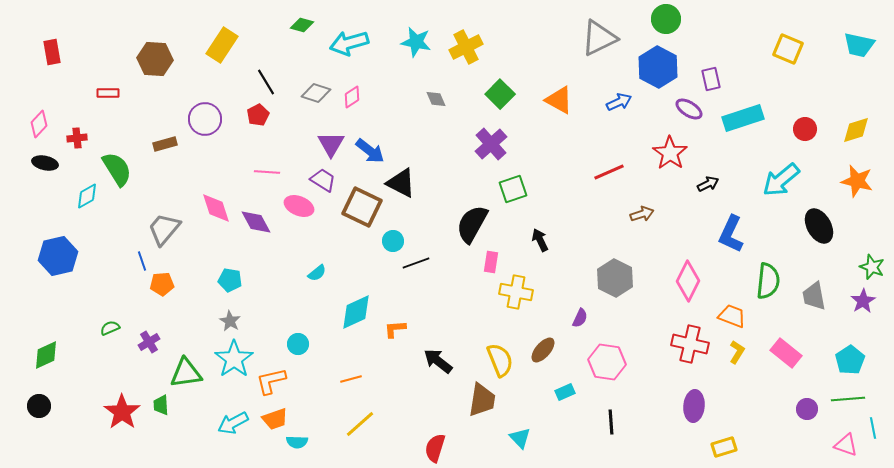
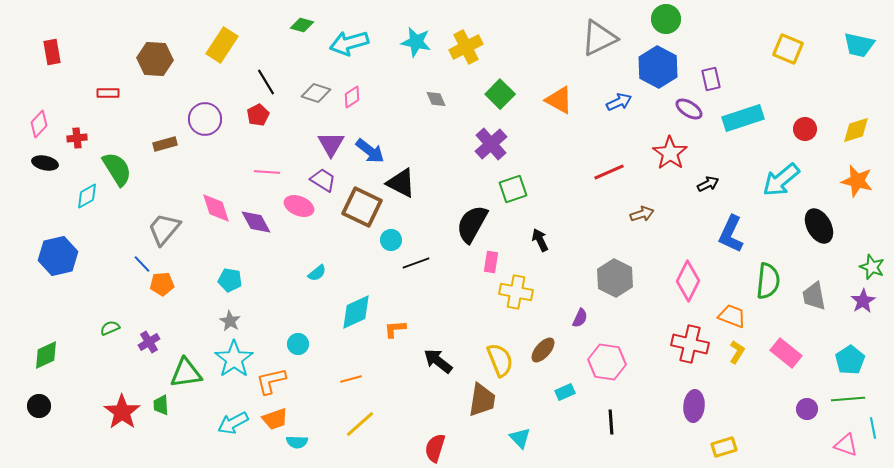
cyan circle at (393, 241): moved 2 px left, 1 px up
blue line at (142, 261): moved 3 px down; rotated 24 degrees counterclockwise
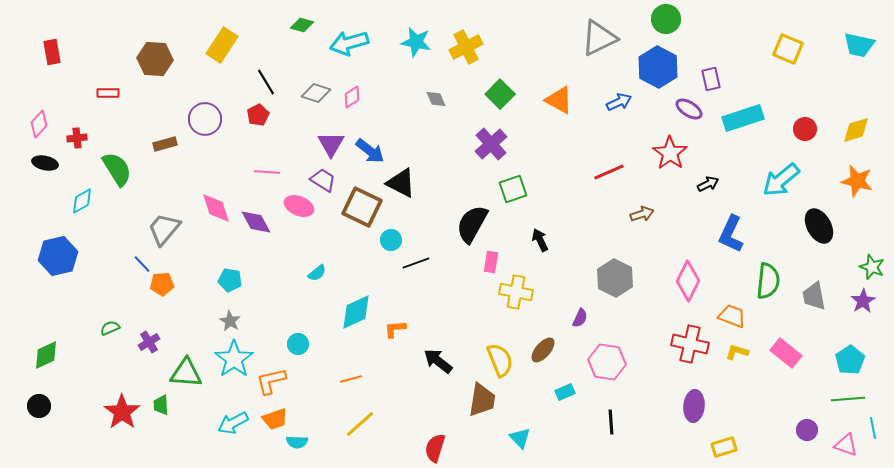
cyan diamond at (87, 196): moved 5 px left, 5 px down
yellow L-shape at (737, 352): rotated 105 degrees counterclockwise
green triangle at (186, 373): rotated 12 degrees clockwise
purple circle at (807, 409): moved 21 px down
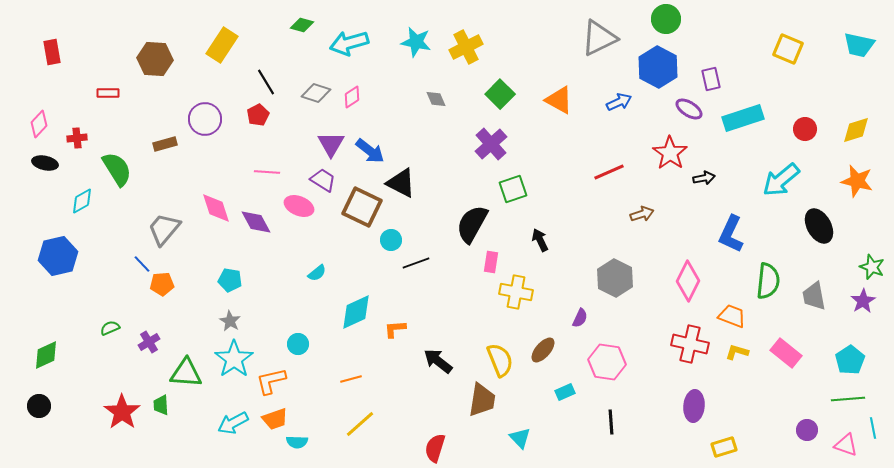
black arrow at (708, 184): moved 4 px left, 6 px up; rotated 15 degrees clockwise
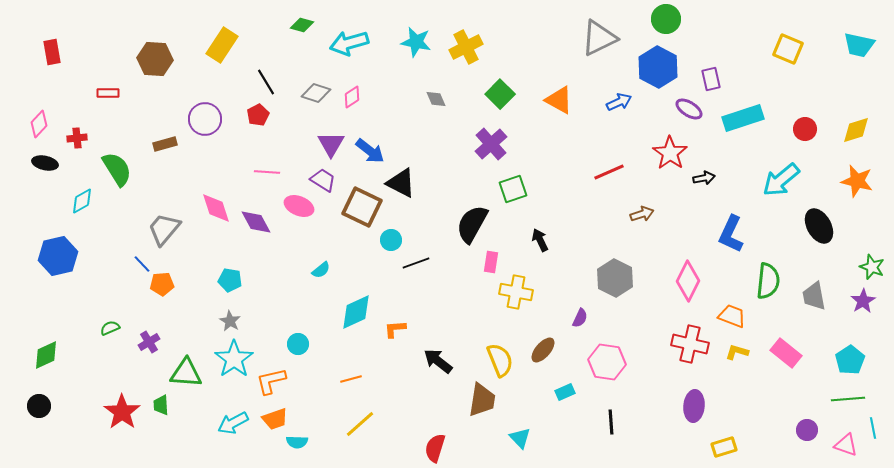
cyan semicircle at (317, 273): moved 4 px right, 3 px up
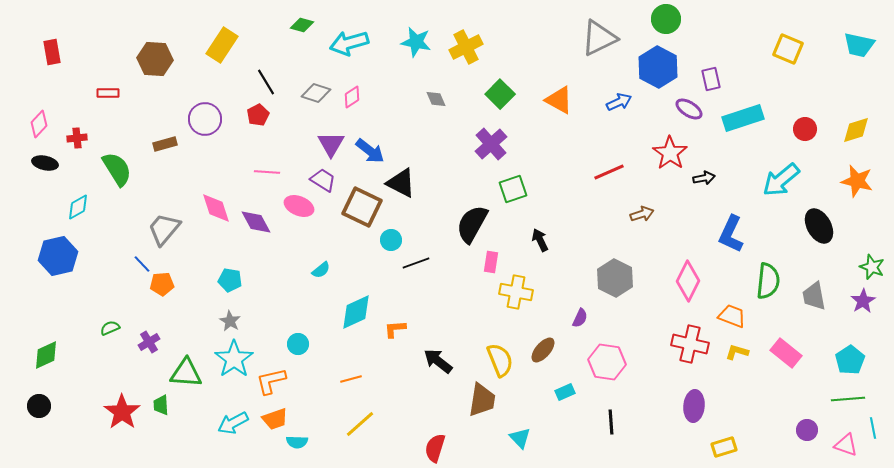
cyan diamond at (82, 201): moved 4 px left, 6 px down
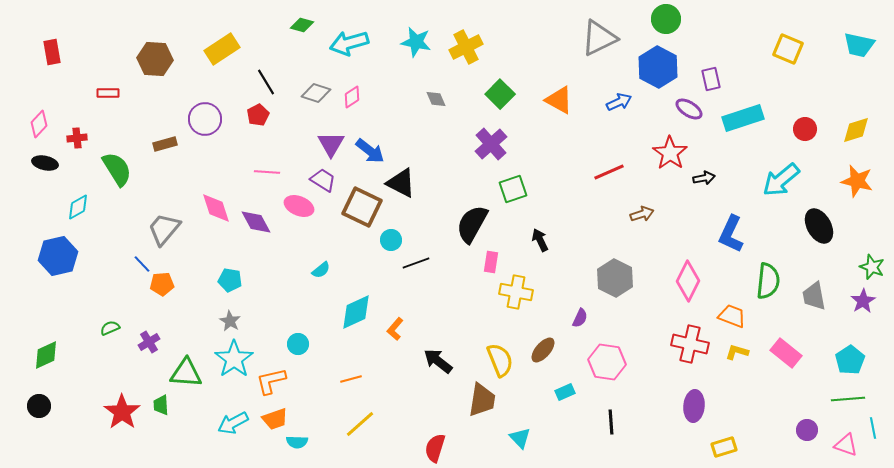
yellow rectangle at (222, 45): moved 4 px down; rotated 24 degrees clockwise
orange L-shape at (395, 329): rotated 45 degrees counterclockwise
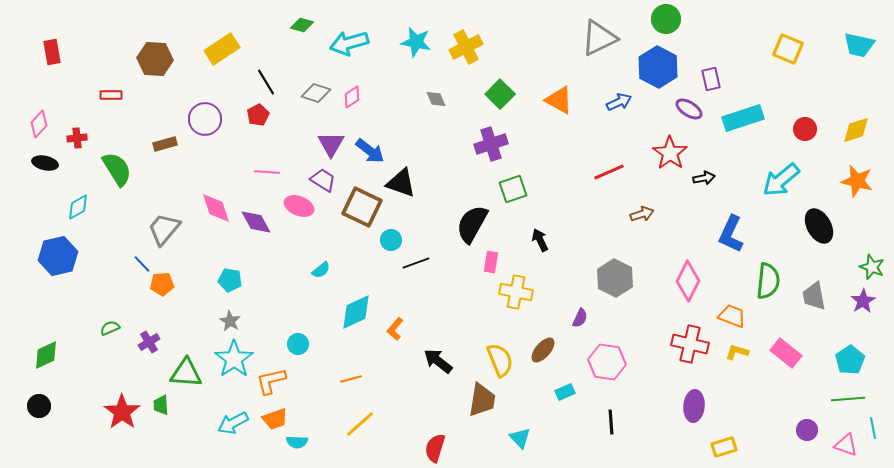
red rectangle at (108, 93): moved 3 px right, 2 px down
purple cross at (491, 144): rotated 24 degrees clockwise
black triangle at (401, 183): rotated 8 degrees counterclockwise
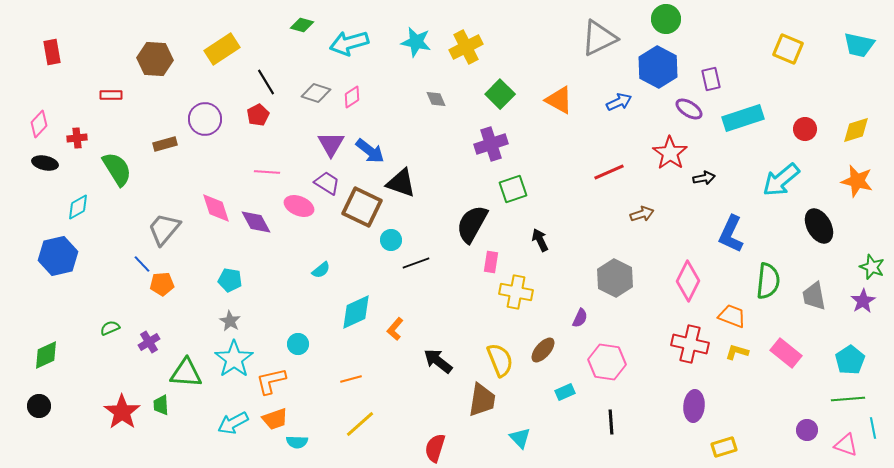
purple trapezoid at (323, 180): moved 4 px right, 3 px down
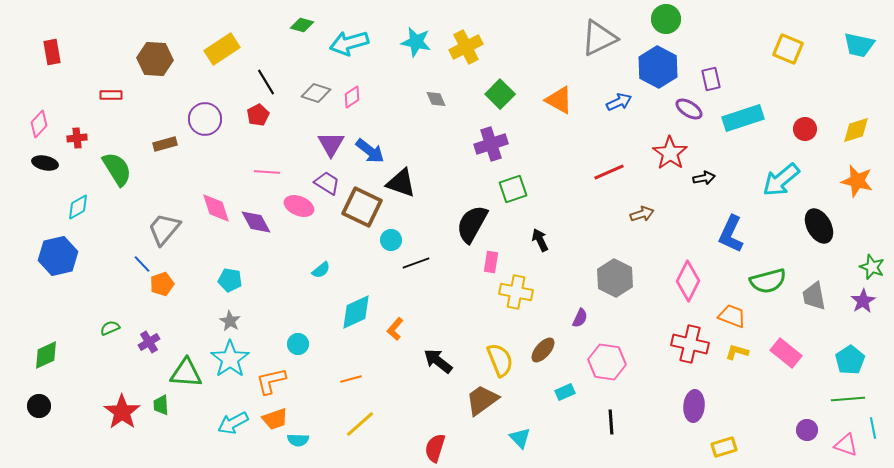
green semicircle at (768, 281): rotated 69 degrees clockwise
orange pentagon at (162, 284): rotated 15 degrees counterclockwise
cyan star at (234, 359): moved 4 px left
brown trapezoid at (482, 400): rotated 135 degrees counterclockwise
cyan semicircle at (297, 442): moved 1 px right, 2 px up
